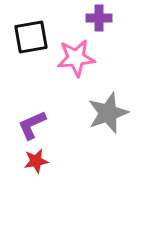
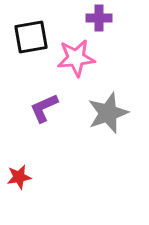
purple L-shape: moved 12 px right, 17 px up
red star: moved 17 px left, 16 px down
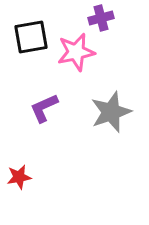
purple cross: moved 2 px right; rotated 15 degrees counterclockwise
pink star: moved 6 px up; rotated 6 degrees counterclockwise
gray star: moved 3 px right, 1 px up
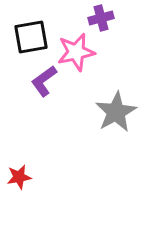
purple L-shape: moved 27 px up; rotated 12 degrees counterclockwise
gray star: moved 5 px right; rotated 9 degrees counterclockwise
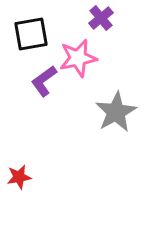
purple cross: rotated 25 degrees counterclockwise
black square: moved 3 px up
pink star: moved 2 px right, 6 px down
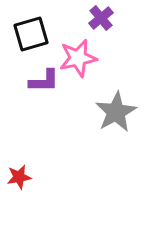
black square: rotated 6 degrees counterclockwise
purple L-shape: rotated 144 degrees counterclockwise
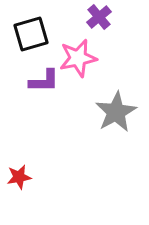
purple cross: moved 2 px left, 1 px up
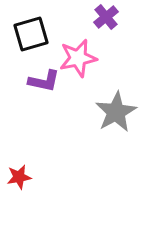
purple cross: moved 7 px right
purple L-shape: rotated 12 degrees clockwise
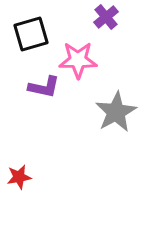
pink star: moved 2 px down; rotated 12 degrees clockwise
purple L-shape: moved 6 px down
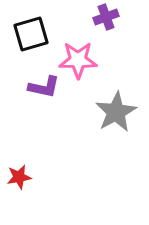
purple cross: rotated 20 degrees clockwise
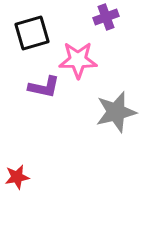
black square: moved 1 px right, 1 px up
gray star: rotated 15 degrees clockwise
red star: moved 2 px left
